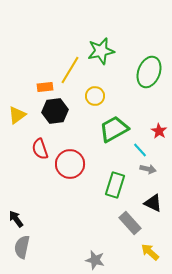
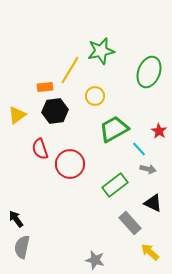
cyan line: moved 1 px left, 1 px up
green rectangle: rotated 35 degrees clockwise
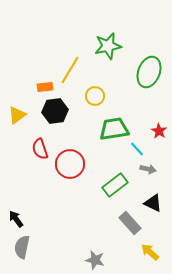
green star: moved 7 px right, 5 px up
green trapezoid: rotated 20 degrees clockwise
cyan line: moved 2 px left
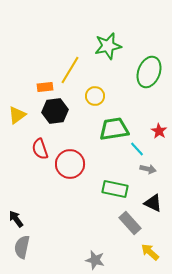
green rectangle: moved 4 px down; rotated 50 degrees clockwise
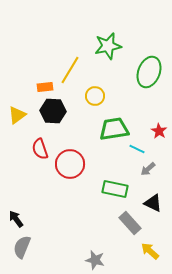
black hexagon: moved 2 px left; rotated 10 degrees clockwise
cyan line: rotated 21 degrees counterclockwise
gray arrow: rotated 126 degrees clockwise
gray semicircle: rotated 10 degrees clockwise
yellow arrow: moved 1 px up
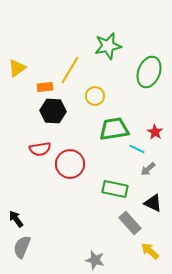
yellow triangle: moved 47 px up
red star: moved 4 px left, 1 px down
red semicircle: rotated 80 degrees counterclockwise
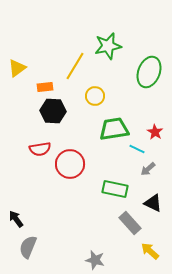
yellow line: moved 5 px right, 4 px up
gray semicircle: moved 6 px right
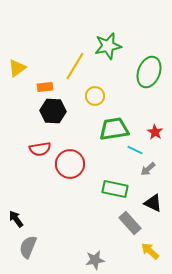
cyan line: moved 2 px left, 1 px down
gray star: rotated 24 degrees counterclockwise
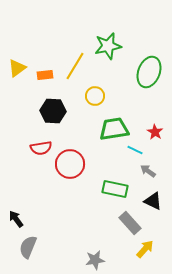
orange rectangle: moved 12 px up
red semicircle: moved 1 px right, 1 px up
gray arrow: moved 2 px down; rotated 77 degrees clockwise
black triangle: moved 2 px up
yellow arrow: moved 5 px left, 2 px up; rotated 90 degrees clockwise
